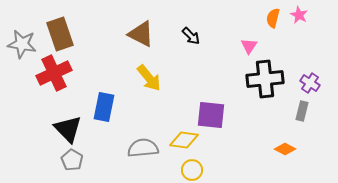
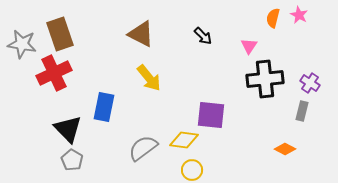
black arrow: moved 12 px right
gray semicircle: rotated 32 degrees counterclockwise
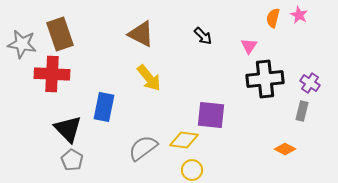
red cross: moved 2 px left, 1 px down; rotated 28 degrees clockwise
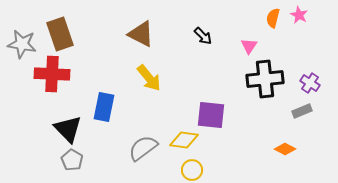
gray rectangle: rotated 54 degrees clockwise
